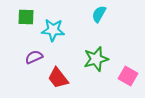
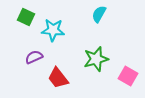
green square: rotated 24 degrees clockwise
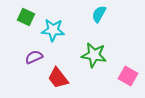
green star: moved 2 px left, 4 px up; rotated 25 degrees clockwise
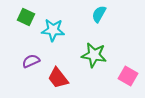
purple semicircle: moved 3 px left, 4 px down
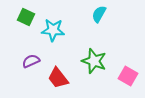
green star: moved 6 px down; rotated 10 degrees clockwise
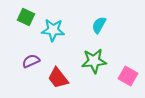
cyan semicircle: moved 11 px down
green star: rotated 25 degrees counterclockwise
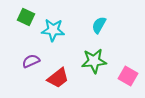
red trapezoid: rotated 90 degrees counterclockwise
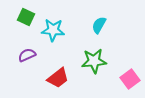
purple semicircle: moved 4 px left, 6 px up
pink square: moved 2 px right, 3 px down; rotated 24 degrees clockwise
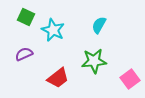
cyan star: rotated 20 degrees clockwise
purple semicircle: moved 3 px left, 1 px up
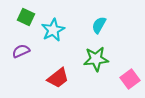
cyan star: rotated 20 degrees clockwise
purple semicircle: moved 3 px left, 3 px up
green star: moved 2 px right, 2 px up
